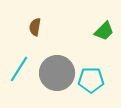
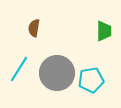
brown semicircle: moved 1 px left, 1 px down
green trapezoid: rotated 45 degrees counterclockwise
cyan pentagon: rotated 10 degrees counterclockwise
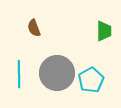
brown semicircle: rotated 30 degrees counterclockwise
cyan line: moved 5 px down; rotated 32 degrees counterclockwise
cyan pentagon: rotated 20 degrees counterclockwise
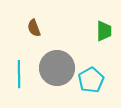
gray circle: moved 5 px up
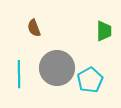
cyan pentagon: moved 1 px left
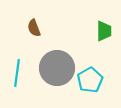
cyan line: moved 2 px left, 1 px up; rotated 8 degrees clockwise
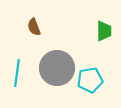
brown semicircle: moved 1 px up
cyan pentagon: rotated 20 degrees clockwise
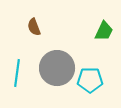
green trapezoid: rotated 25 degrees clockwise
cyan pentagon: rotated 10 degrees clockwise
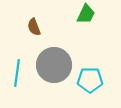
green trapezoid: moved 18 px left, 17 px up
gray circle: moved 3 px left, 3 px up
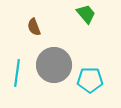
green trapezoid: rotated 65 degrees counterclockwise
